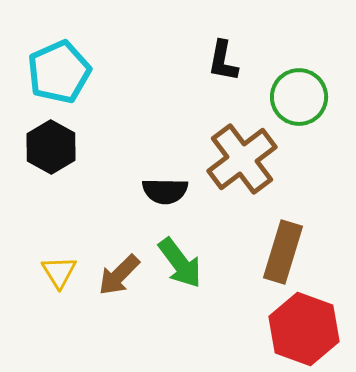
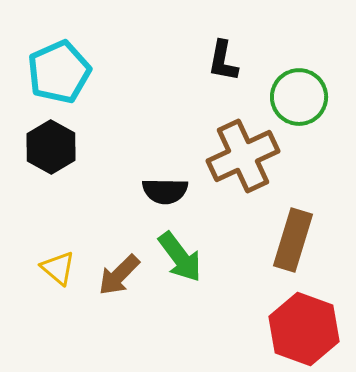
brown cross: moved 1 px right, 3 px up; rotated 12 degrees clockwise
brown rectangle: moved 10 px right, 12 px up
green arrow: moved 6 px up
yellow triangle: moved 1 px left, 4 px up; rotated 18 degrees counterclockwise
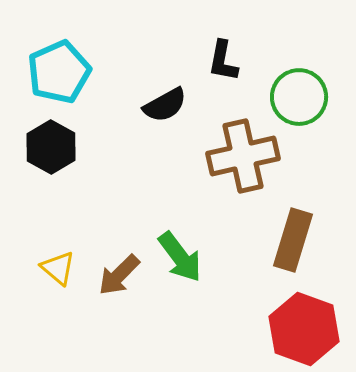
brown cross: rotated 12 degrees clockwise
black semicircle: moved 86 px up; rotated 30 degrees counterclockwise
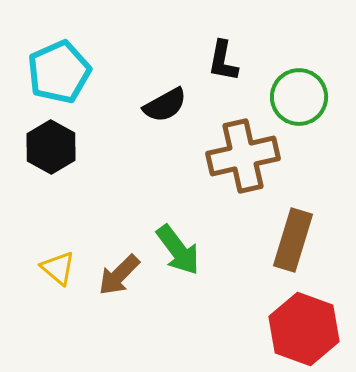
green arrow: moved 2 px left, 7 px up
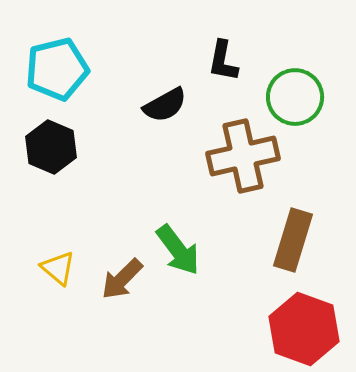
cyan pentagon: moved 2 px left, 3 px up; rotated 10 degrees clockwise
green circle: moved 4 px left
black hexagon: rotated 6 degrees counterclockwise
brown arrow: moved 3 px right, 4 px down
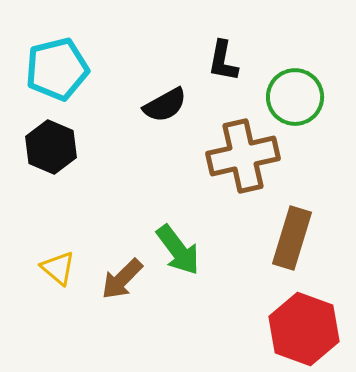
brown rectangle: moved 1 px left, 2 px up
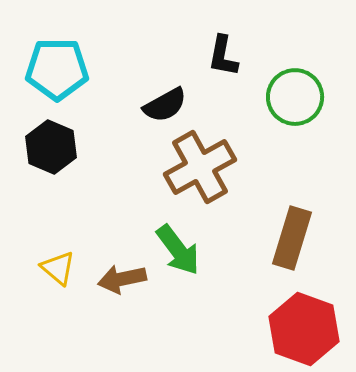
black L-shape: moved 5 px up
cyan pentagon: rotated 14 degrees clockwise
brown cross: moved 43 px left, 11 px down; rotated 16 degrees counterclockwise
brown arrow: rotated 33 degrees clockwise
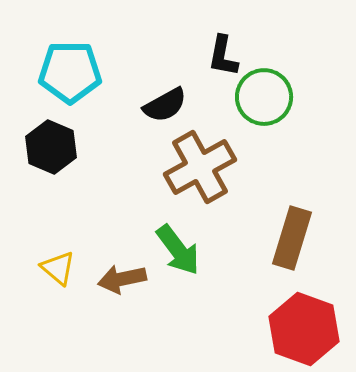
cyan pentagon: moved 13 px right, 3 px down
green circle: moved 31 px left
